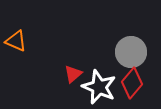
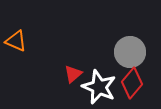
gray circle: moved 1 px left
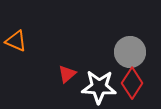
red triangle: moved 6 px left
red diamond: rotated 8 degrees counterclockwise
white star: rotated 20 degrees counterclockwise
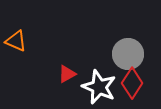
gray circle: moved 2 px left, 2 px down
red triangle: rotated 12 degrees clockwise
white star: rotated 20 degrees clockwise
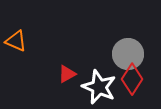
red diamond: moved 4 px up
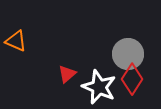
red triangle: rotated 12 degrees counterclockwise
